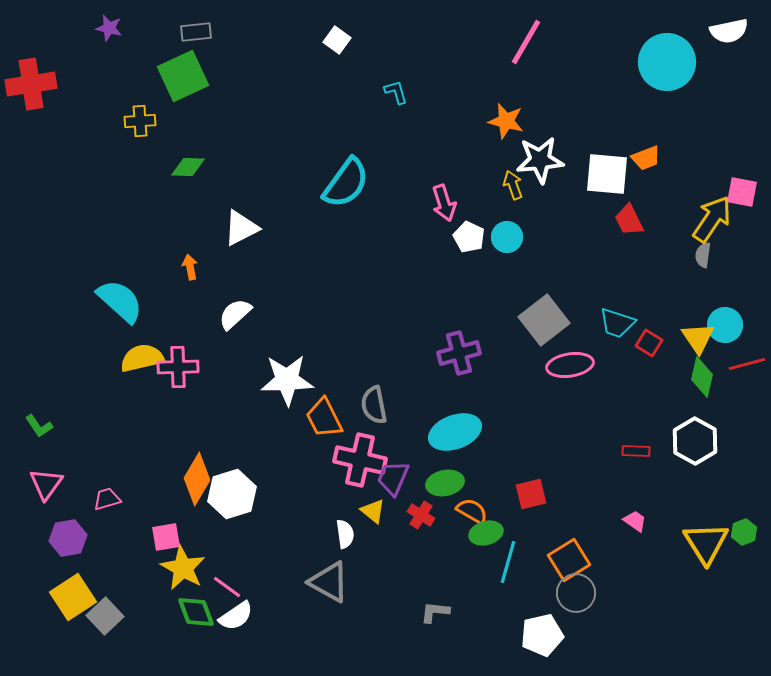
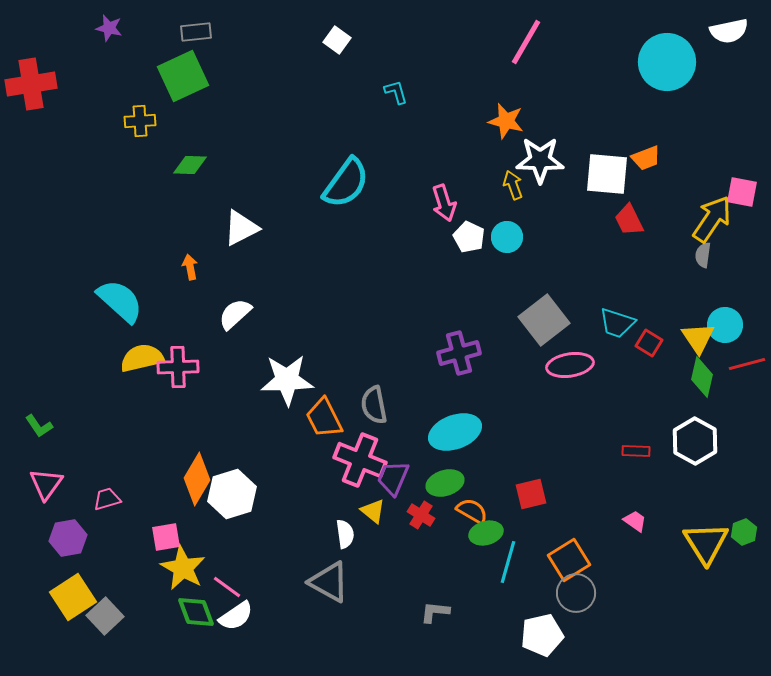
white star at (540, 160): rotated 6 degrees clockwise
green diamond at (188, 167): moved 2 px right, 2 px up
pink cross at (360, 460): rotated 9 degrees clockwise
green ellipse at (445, 483): rotated 6 degrees counterclockwise
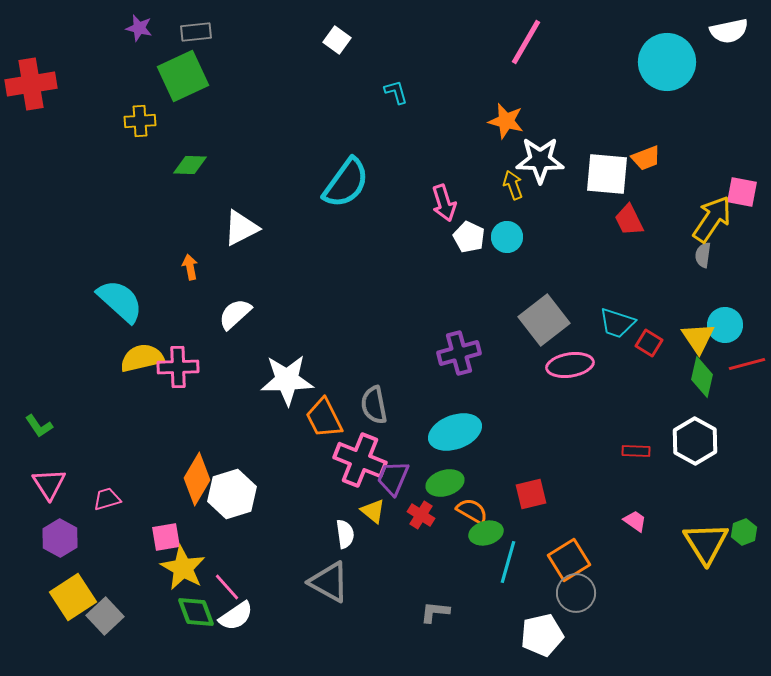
purple star at (109, 28): moved 30 px right
pink triangle at (46, 484): moved 3 px right; rotated 9 degrees counterclockwise
purple hexagon at (68, 538): moved 8 px left; rotated 21 degrees counterclockwise
pink line at (227, 587): rotated 12 degrees clockwise
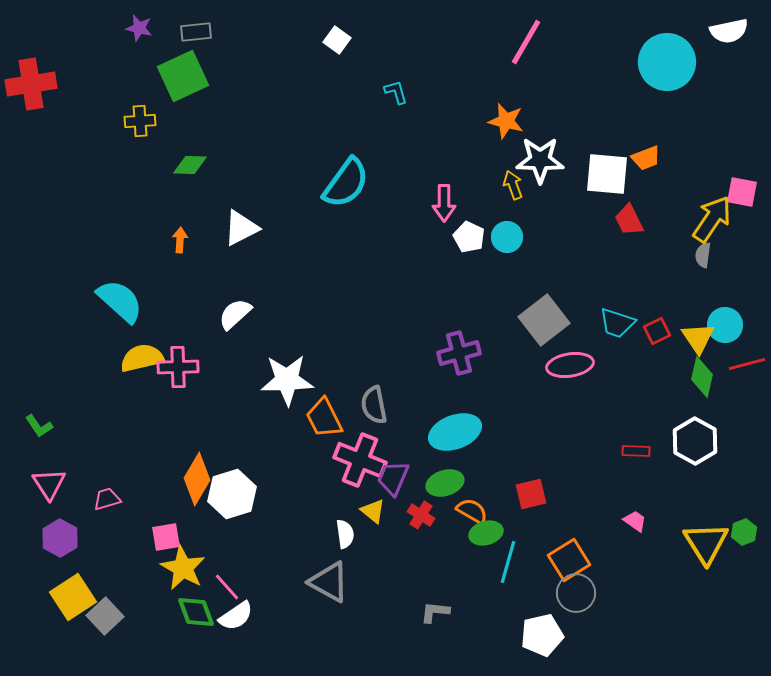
pink arrow at (444, 203): rotated 18 degrees clockwise
orange arrow at (190, 267): moved 10 px left, 27 px up; rotated 15 degrees clockwise
red square at (649, 343): moved 8 px right, 12 px up; rotated 32 degrees clockwise
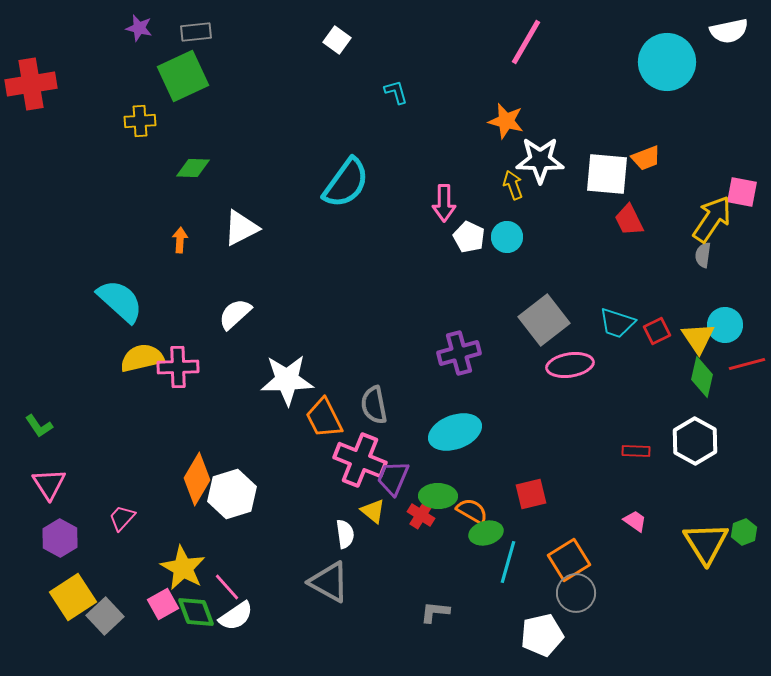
green diamond at (190, 165): moved 3 px right, 3 px down
green ellipse at (445, 483): moved 7 px left, 13 px down; rotated 18 degrees clockwise
pink trapezoid at (107, 499): moved 15 px right, 19 px down; rotated 32 degrees counterclockwise
pink square at (166, 537): moved 3 px left, 67 px down; rotated 20 degrees counterclockwise
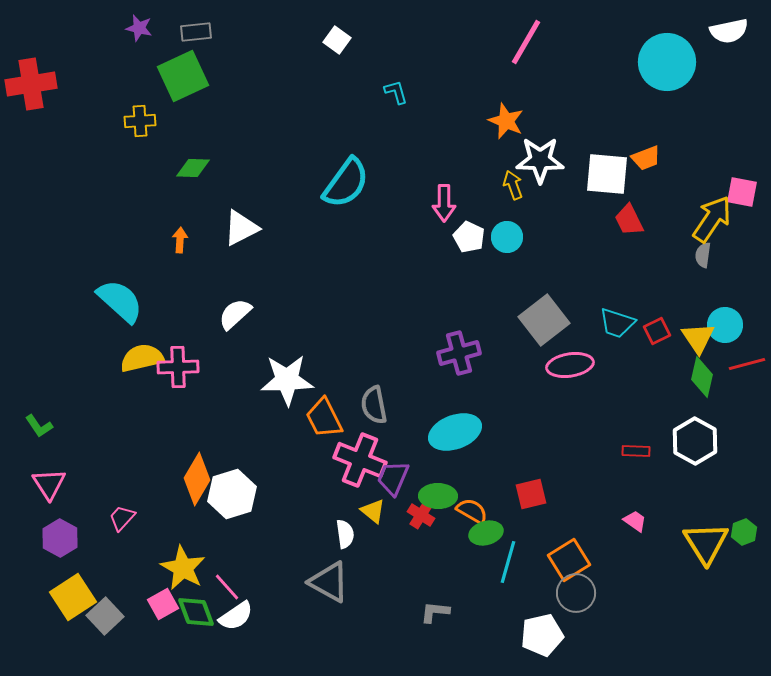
orange star at (506, 121): rotated 9 degrees clockwise
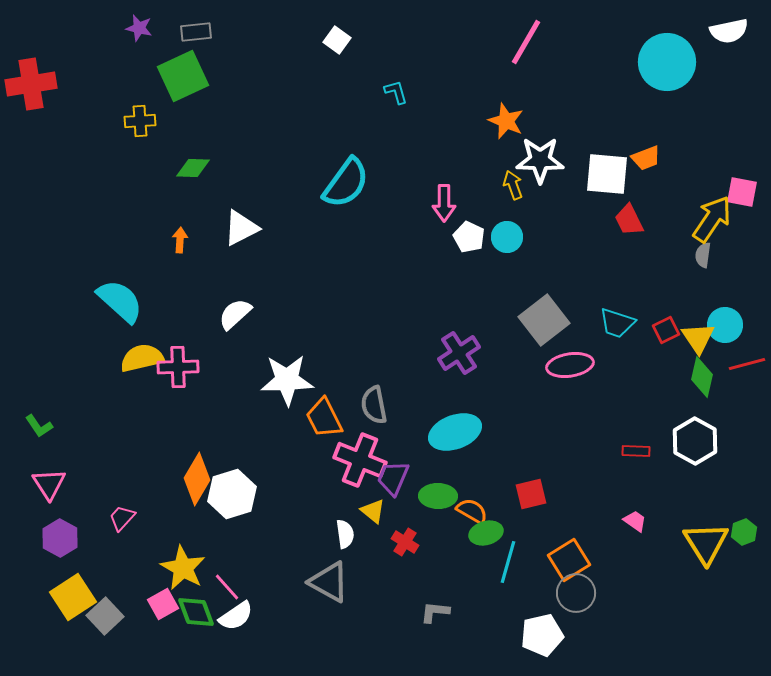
red square at (657, 331): moved 9 px right, 1 px up
purple cross at (459, 353): rotated 18 degrees counterclockwise
red cross at (421, 515): moved 16 px left, 27 px down
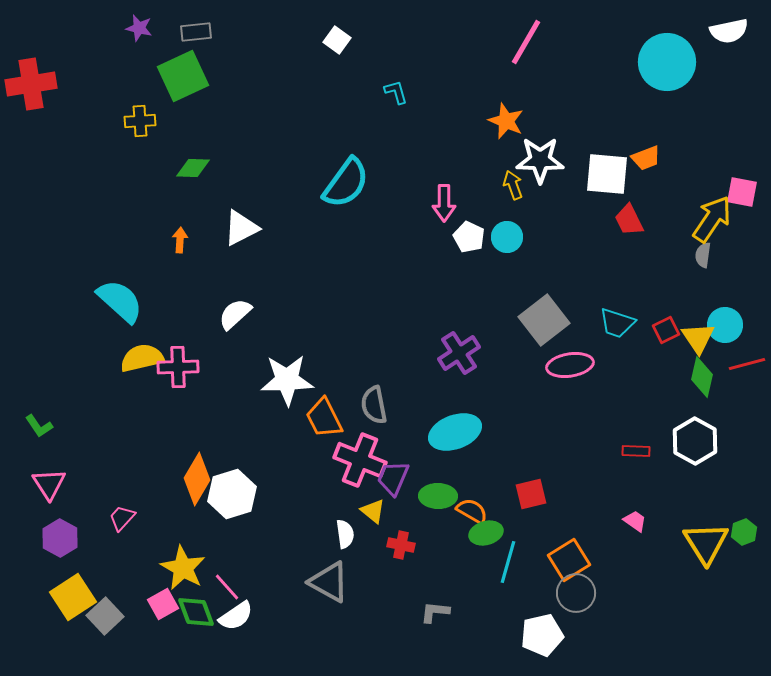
red cross at (405, 542): moved 4 px left, 3 px down; rotated 20 degrees counterclockwise
